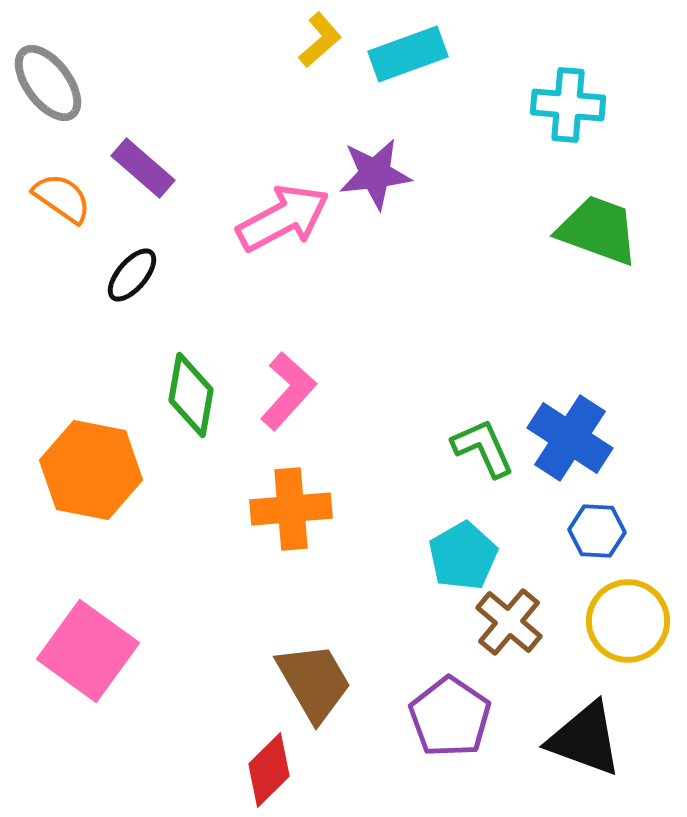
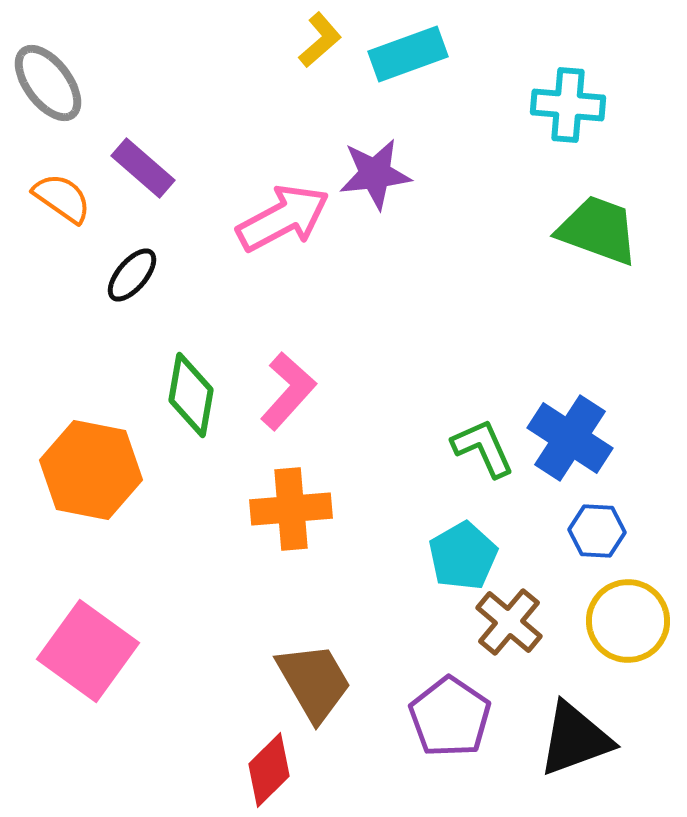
black triangle: moved 10 px left; rotated 40 degrees counterclockwise
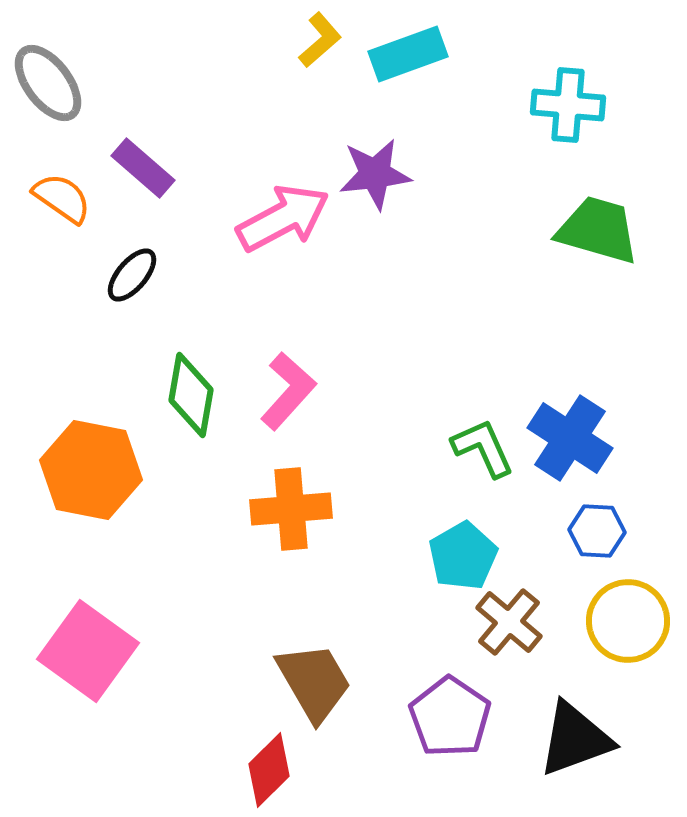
green trapezoid: rotated 4 degrees counterclockwise
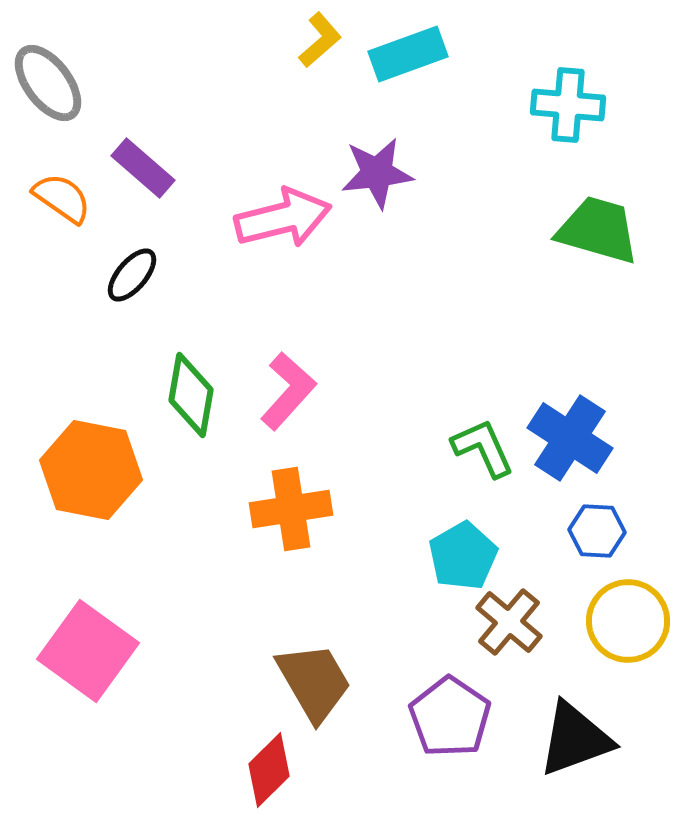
purple star: moved 2 px right, 1 px up
pink arrow: rotated 14 degrees clockwise
orange cross: rotated 4 degrees counterclockwise
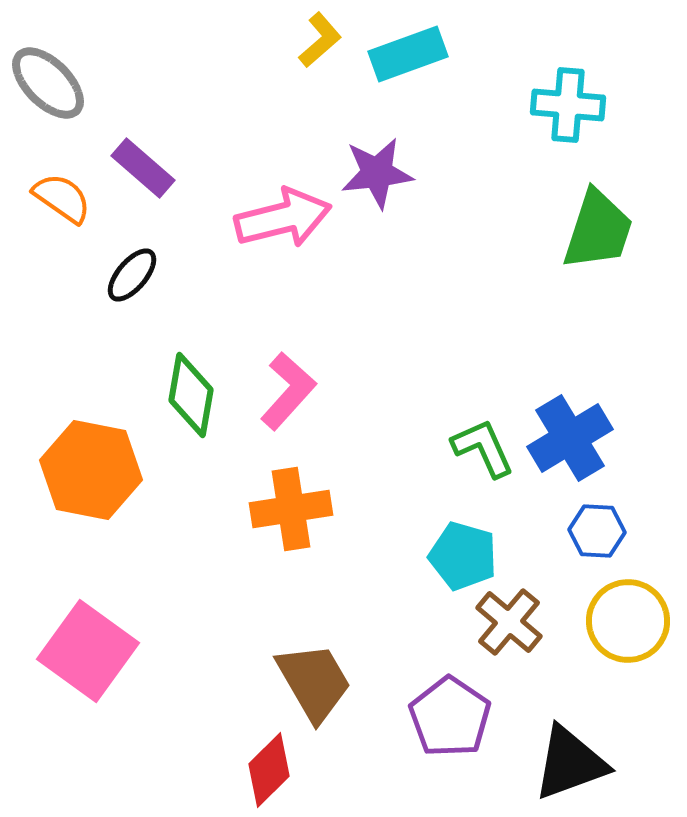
gray ellipse: rotated 8 degrees counterclockwise
green trapezoid: rotated 92 degrees clockwise
blue cross: rotated 26 degrees clockwise
cyan pentagon: rotated 26 degrees counterclockwise
black triangle: moved 5 px left, 24 px down
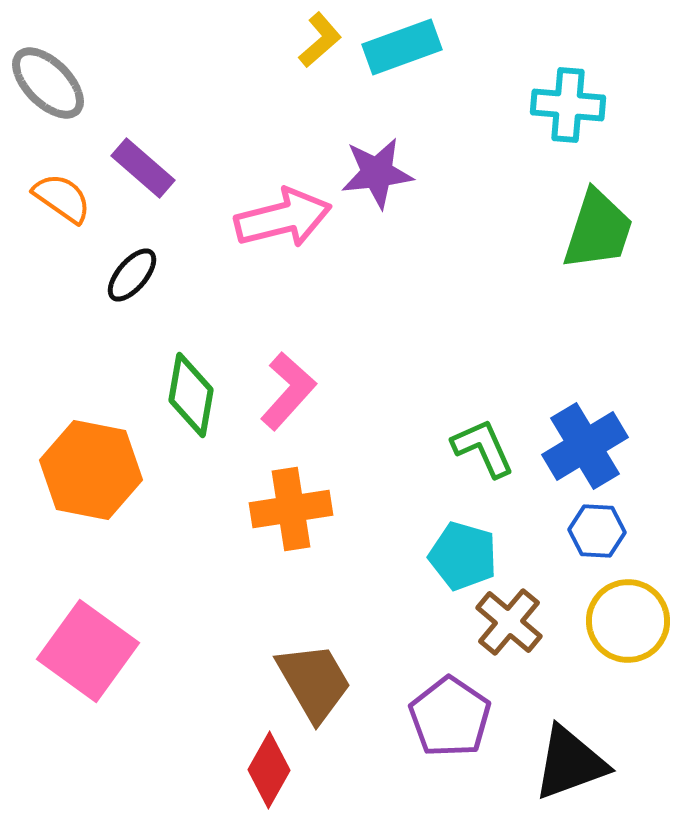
cyan rectangle: moved 6 px left, 7 px up
blue cross: moved 15 px right, 8 px down
red diamond: rotated 16 degrees counterclockwise
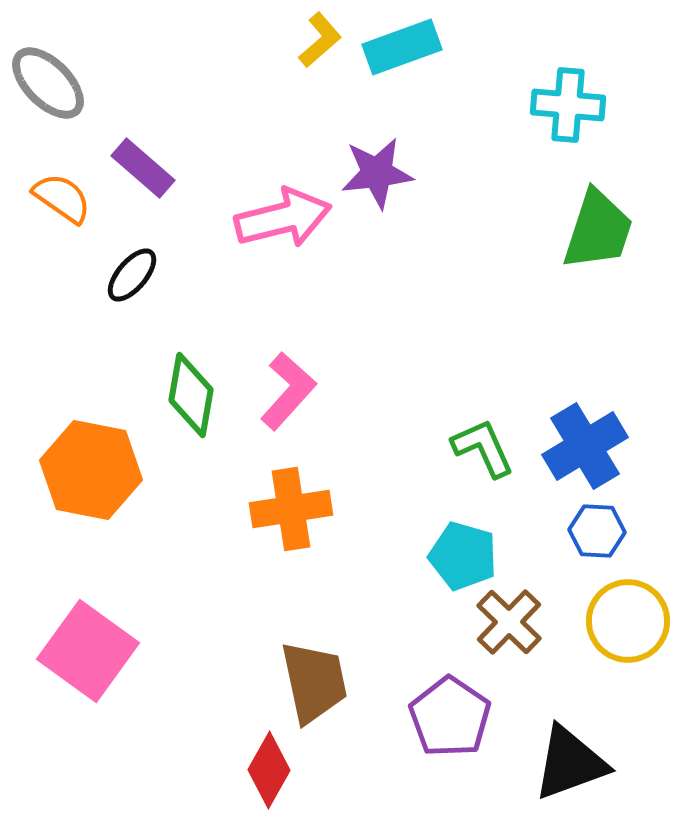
brown cross: rotated 4 degrees clockwise
brown trapezoid: rotated 18 degrees clockwise
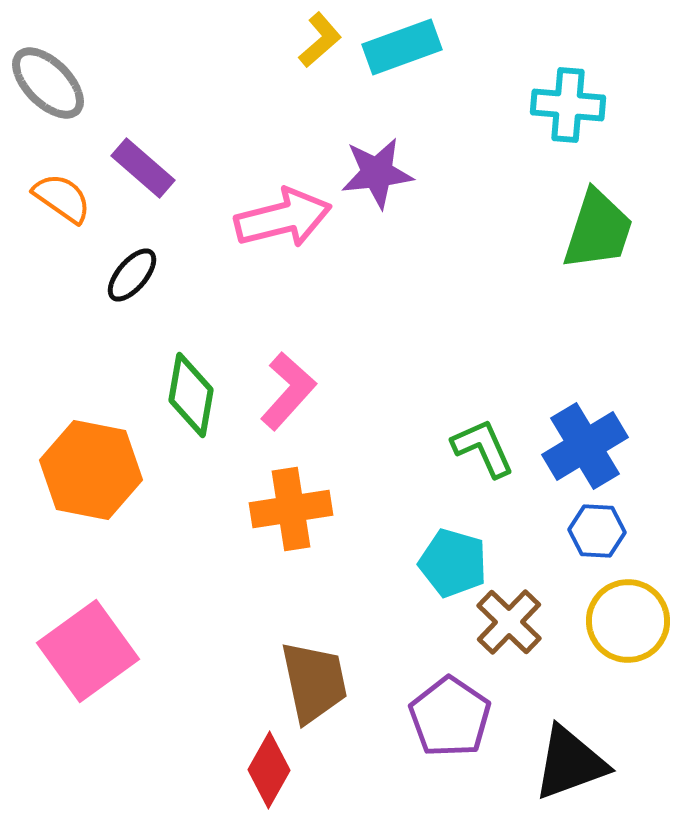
cyan pentagon: moved 10 px left, 7 px down
pink square: rotated 18 degrees clockwise
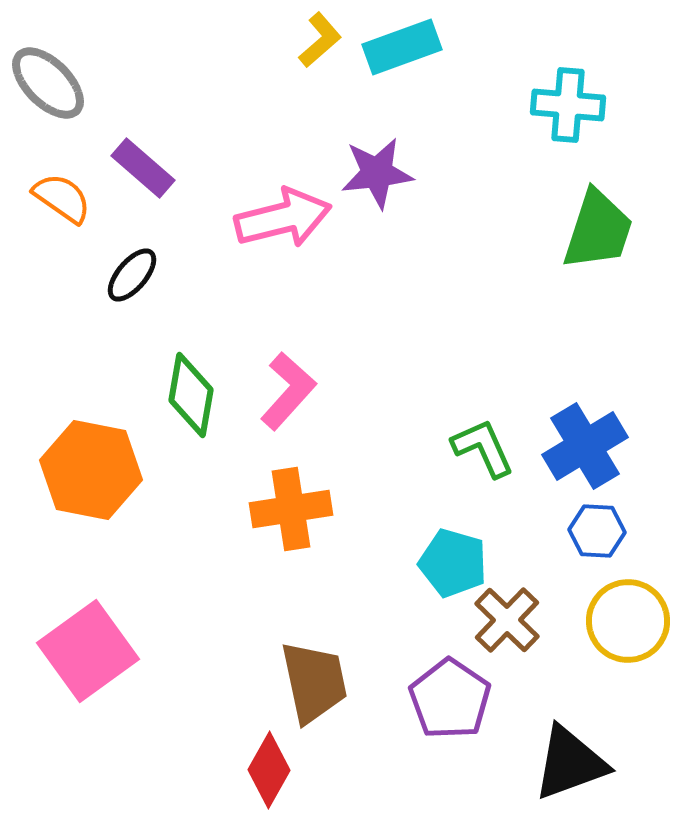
brown cross: moved 2 px left, 2 px up
purple pentagon: moved 18 px up
